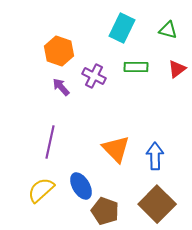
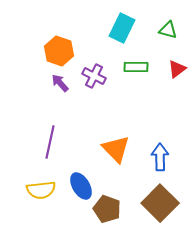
purple arrow: moved 1 px left, 4 px up
blue arrow: moved 5 px right, 1 px down
yellow semicircle: rotated 144 degrees counterclockwise
brown square: moved 3 px right, 1 px up
brown pentagon: moved 2 px right, 2 px up
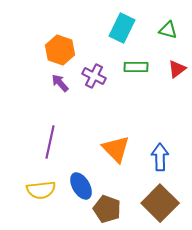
orange hexagon: moved 1 px right, 1 px up
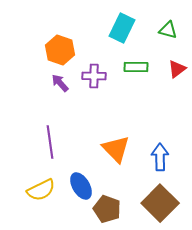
purple cross: rotated 25 degrees counterclockwise
purple line: rotated 20 degrees counterclockwise
yellow semicircle: rotated 20 degrees counterclockwise
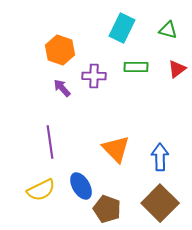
purple arrow: moved 2 px right, 5 px down
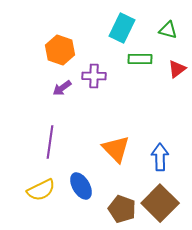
green rectangle: moved 4 px right, 8 px up
purple arrow: rotated 84 degrees counterclockwise
purple line: rotated 16 degrees clockwise
brown pentagon: moved 15 px right
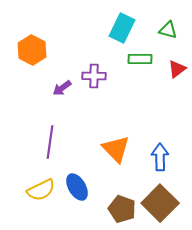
orange hexagon: moved 28 px left; rotated 8 degrees clockwise
blue ellipse: moved 4 px left, 1 px down
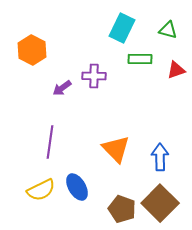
red triangle: moved 1 px left, 1 px down; rotated 18 degrees clockwise
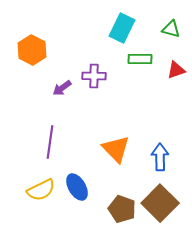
green triangle: moved 3 px right, 1 px up
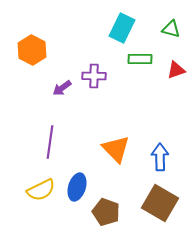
blue ellipse: rotated 48 degrees clockwise
brown square: rotated 15 degrees counterclockwise
brown pentagon: moved 16 px left, 3 px down
